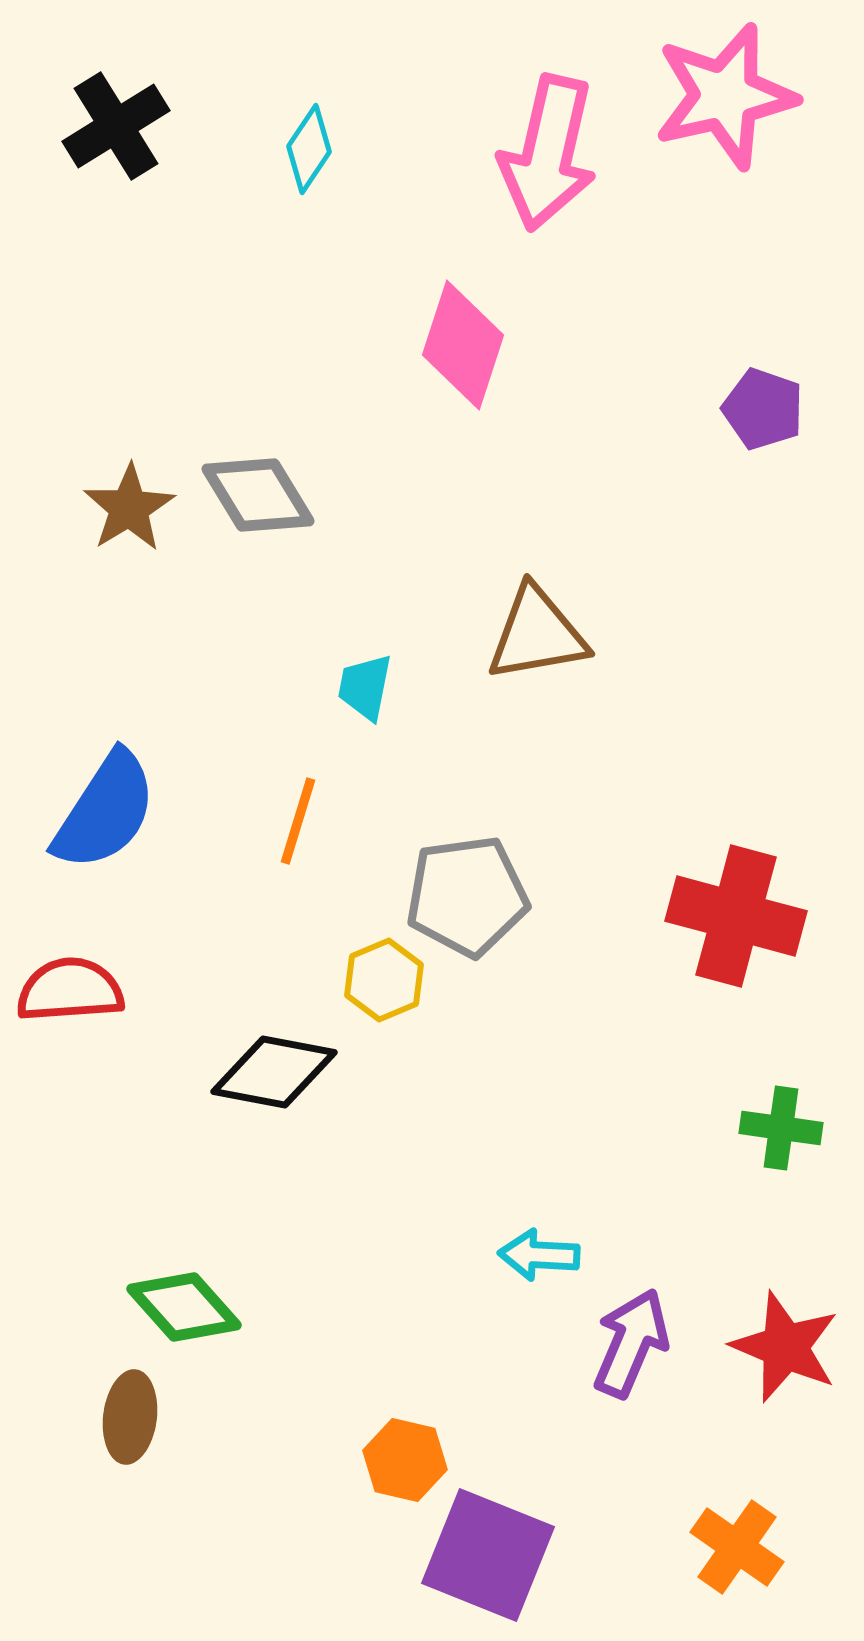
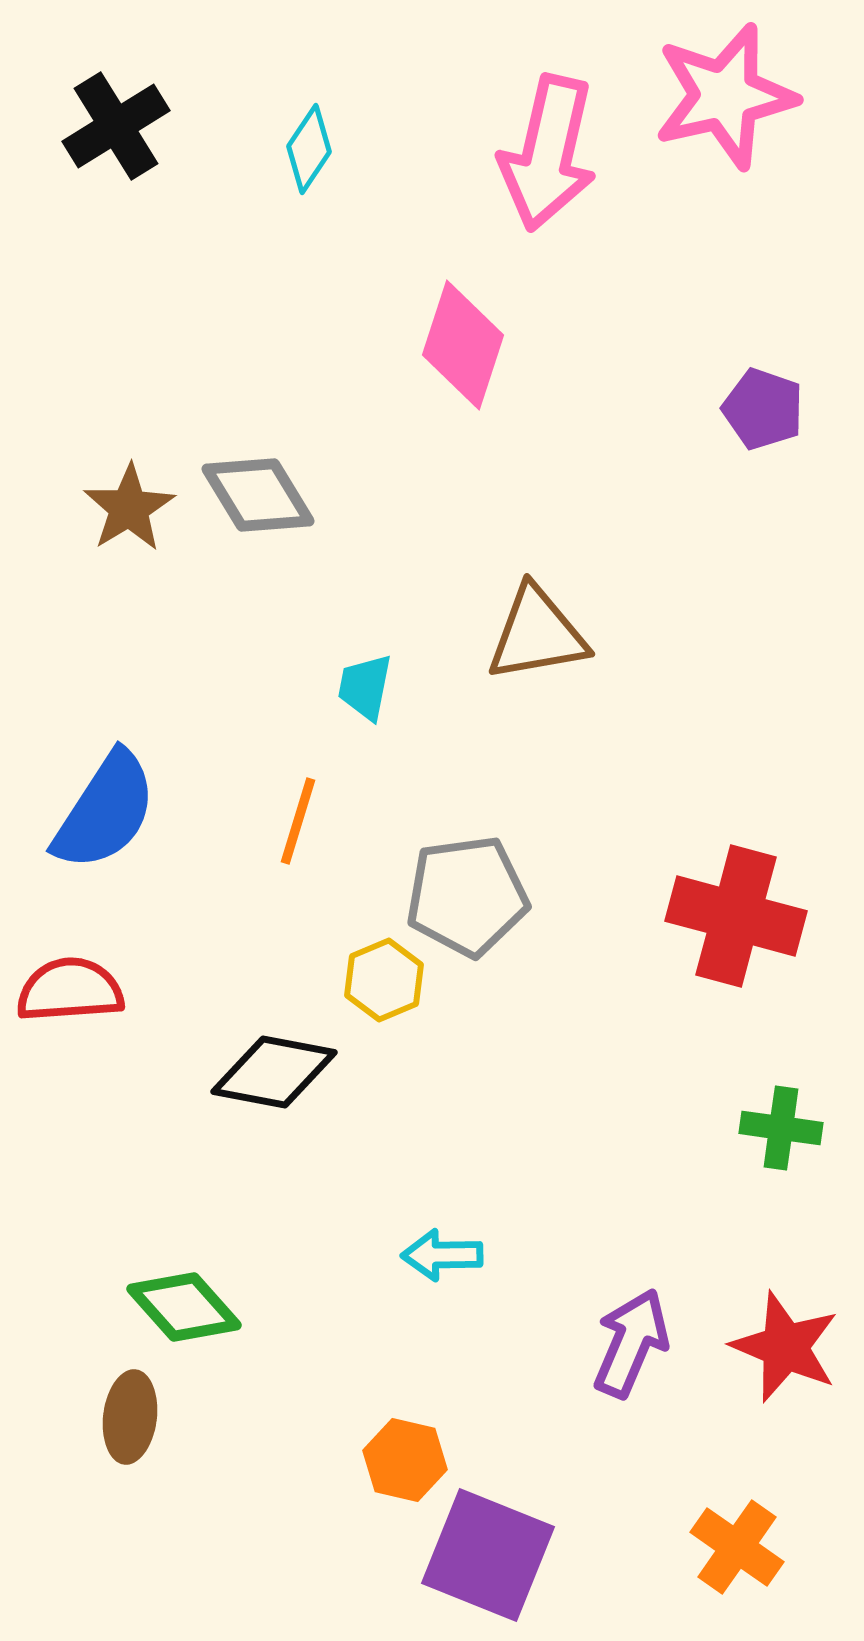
cyan arrow: moved 97 px left; rotated 4 degrees counterclockwise
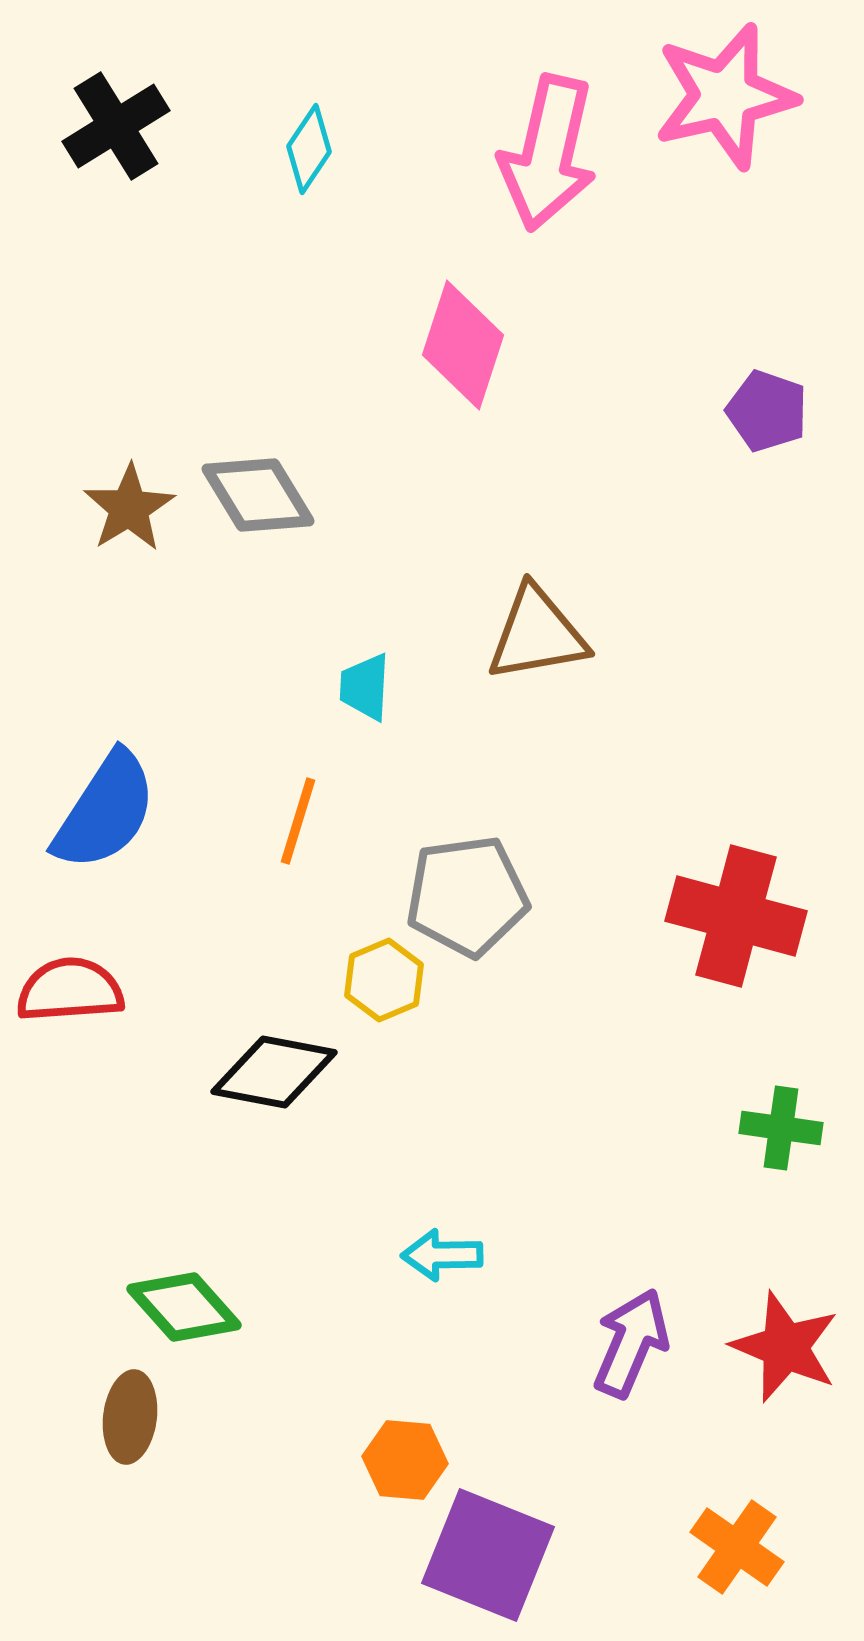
purple pentagon: moved 4 px right, 2 px down
cyan trapezoid: rotated 8 degrees counterclockwise
orange hexagon: rotated 8 degrees counterclockwise
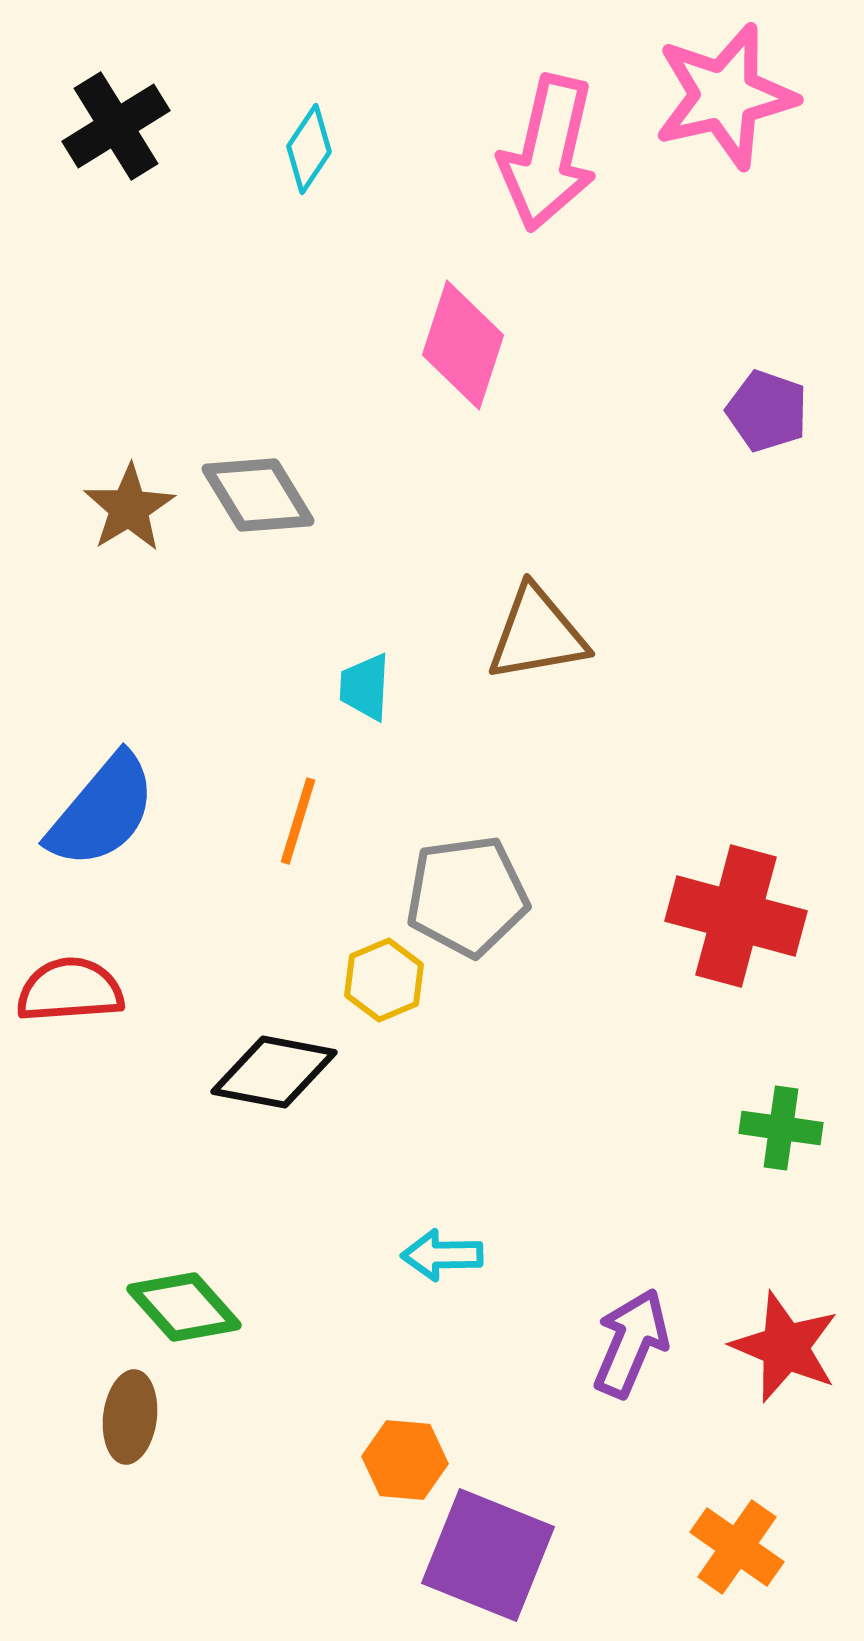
blue semicircle: moved 3 px left; rotated 7 degrees clockwise
